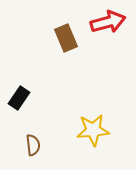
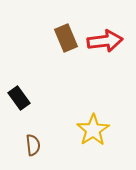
red arrow: moved 3 px left, 19 px down; rotated 8 degrees clockwise
black rectangle: rotated 70 degrees counterclockwise
yellow star: rotated 28 degrees counterclockwise
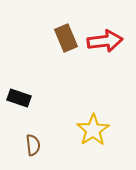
black rectangle: rotated 35 degrees counterclockwise
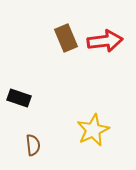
yellow star: rotated 8 degrees clockwise
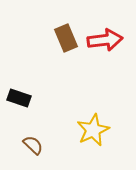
red arrow: moved 1 px up
brown semicircle: rotated 40 degrees counterclockwise
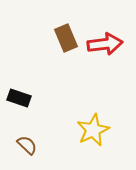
red arrow: moved 4 px down
brown semicircle: moved 6 px left
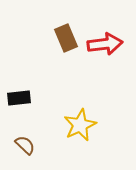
black rectangle: rotated 25 degrees counterclockwise
yellow star: moved 13 px left, 5 px up
brown semicircle: moved 2 px left
